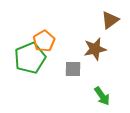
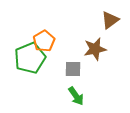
green arrow: moved 26 px left
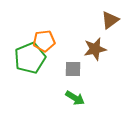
orange pentagon: rotated 25 degrees clockwise
green arrow: moved 1 px left, 2 px down; rotated 24 degrees counterclockwise
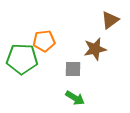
green pentagon: moved 8 px left, 1 px down; rotated 24 degrees clockwise
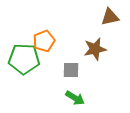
brown triangle: moved 3 px up; rotated 24 degrees clockwise
orange pentagon: rotated 15 degrees counterclockwise
green pentagon: moved 2 px right
gray square: moved 2 px left, 1 px down
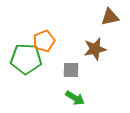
green pentagon: moved 2 px right
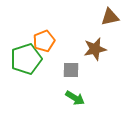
green pentagon: rotated 20 degrees counterclockwise
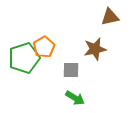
orange pentagon: moved 6 px down; rotated 10 degrees counterclockwise
green pentagon: moved 2 px left, 1 px up
